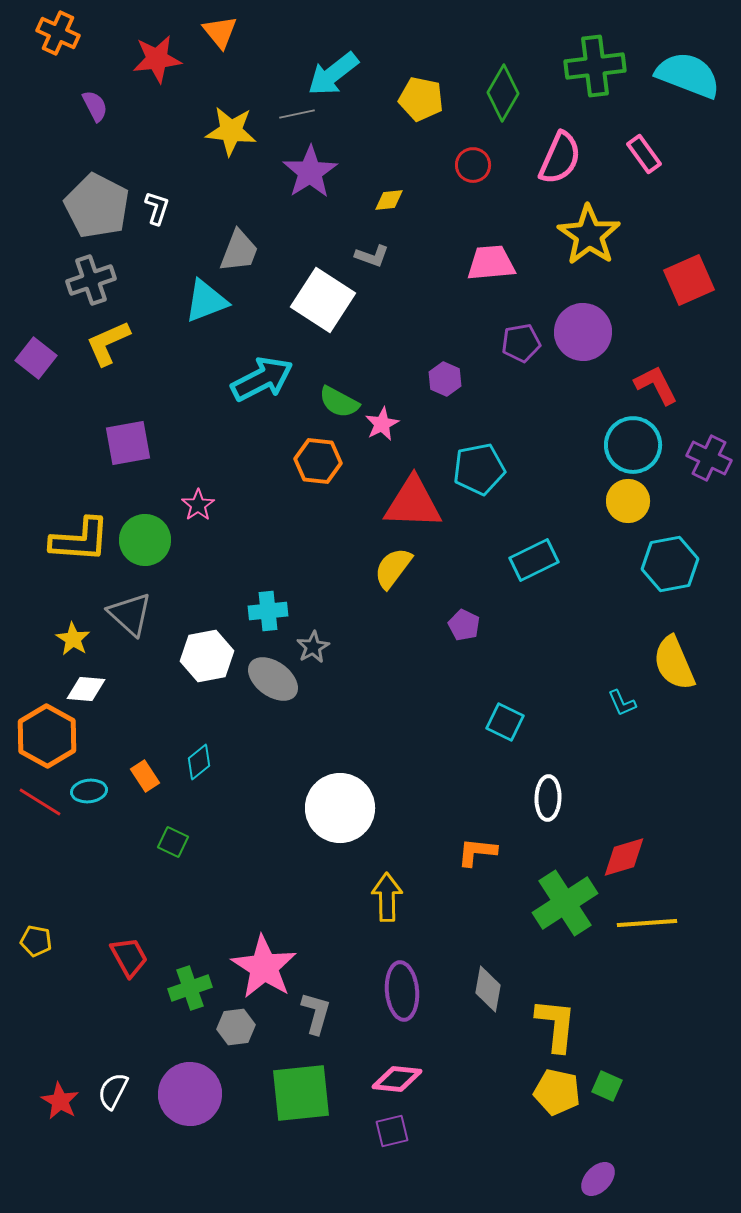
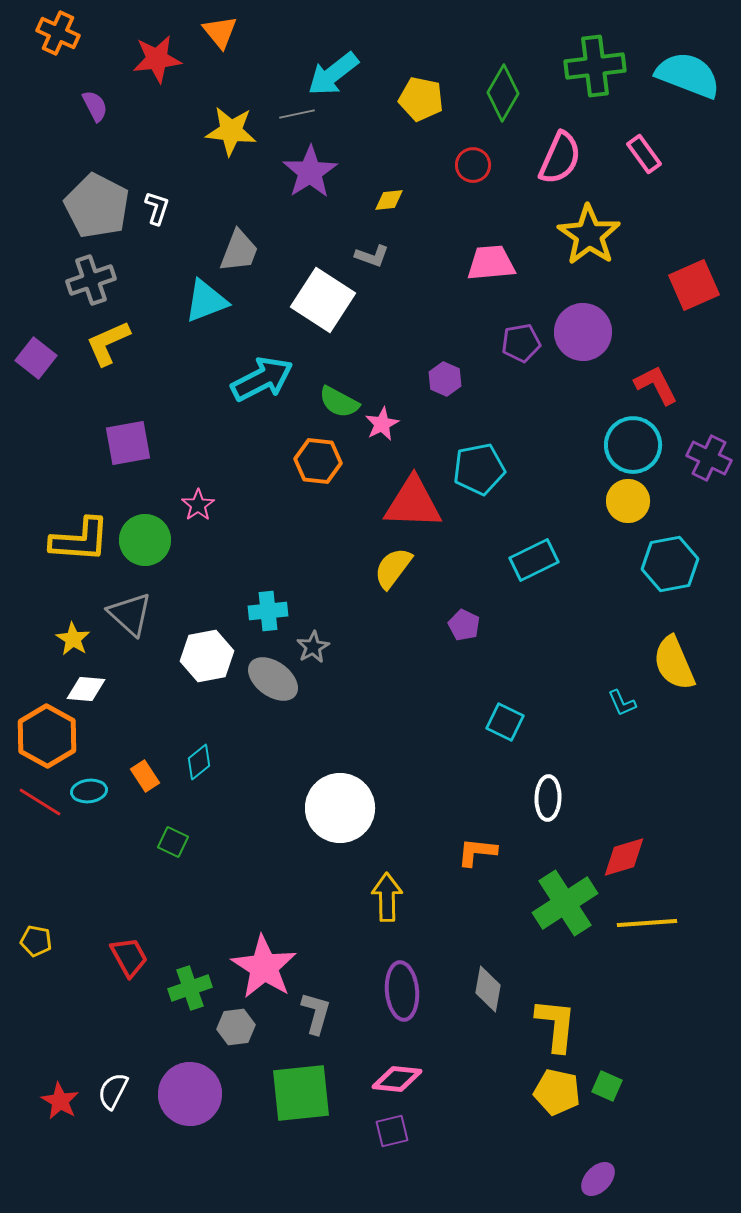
red square at (689, 280): moved 5 px right, 5 px down
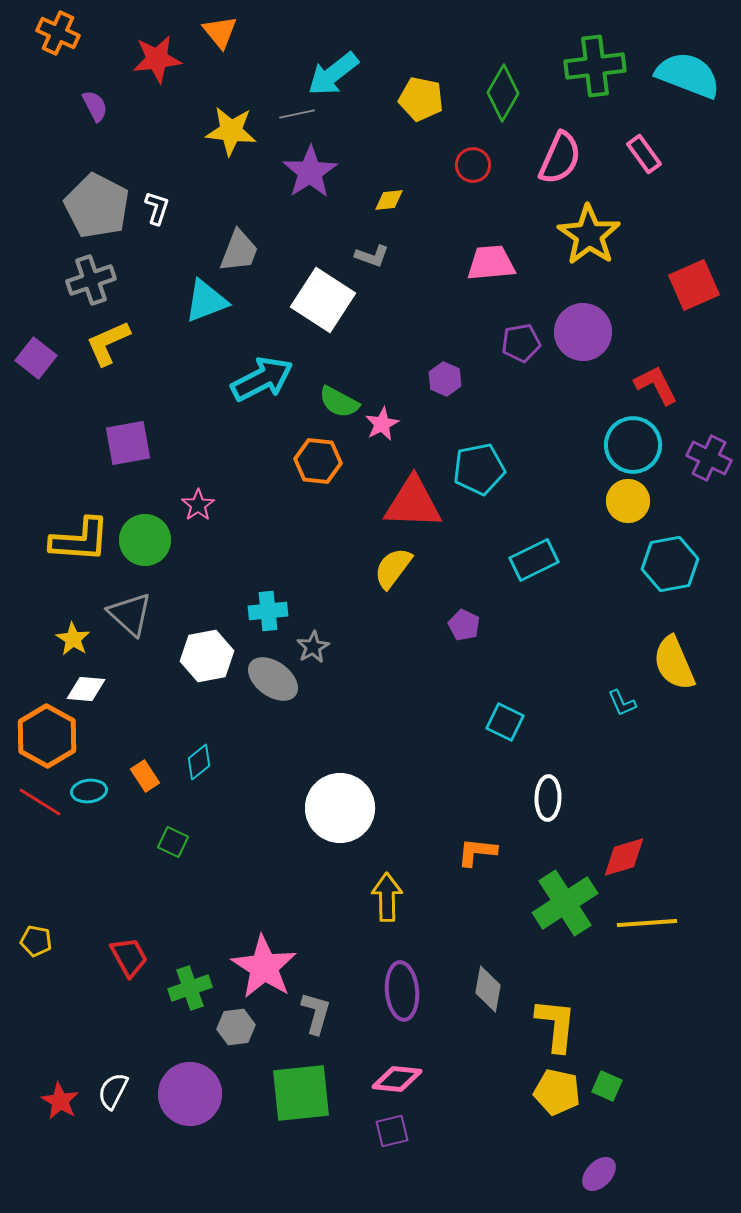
purple ellipse at (598, 1179): moved 1 px right, 5 px up
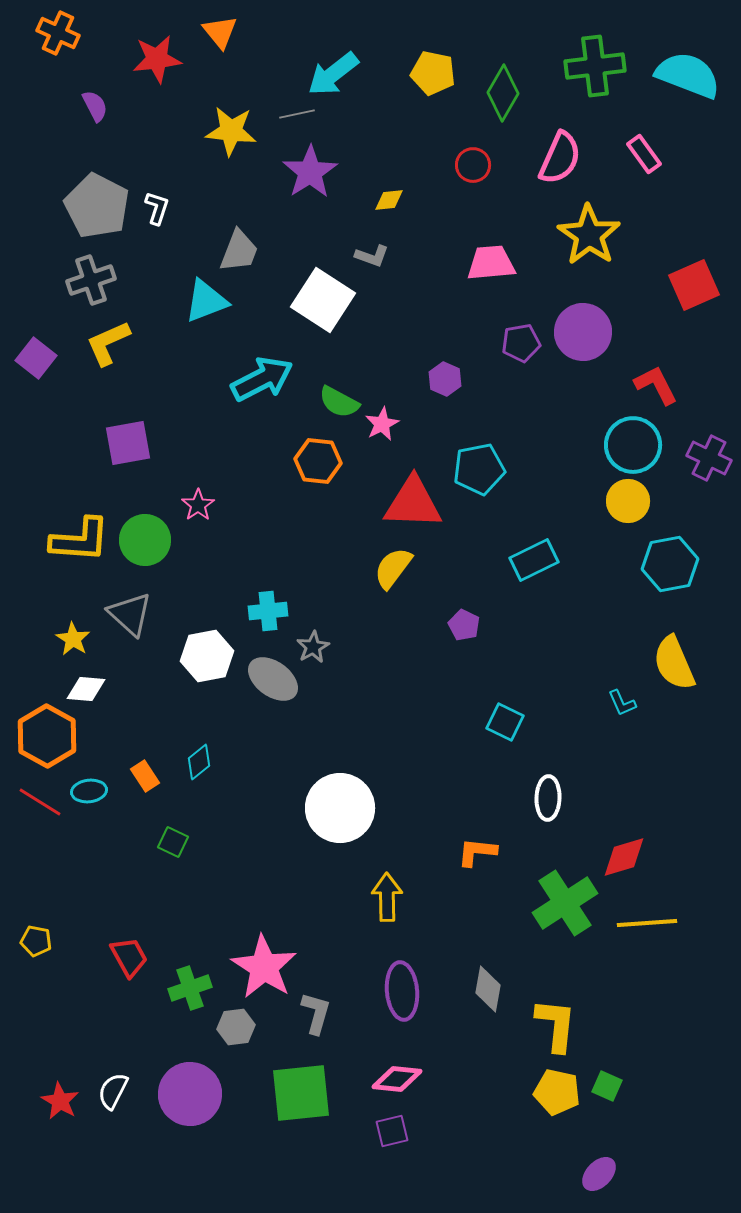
yellow pentagon at (421, 99): moved 12 px right, 26 px up
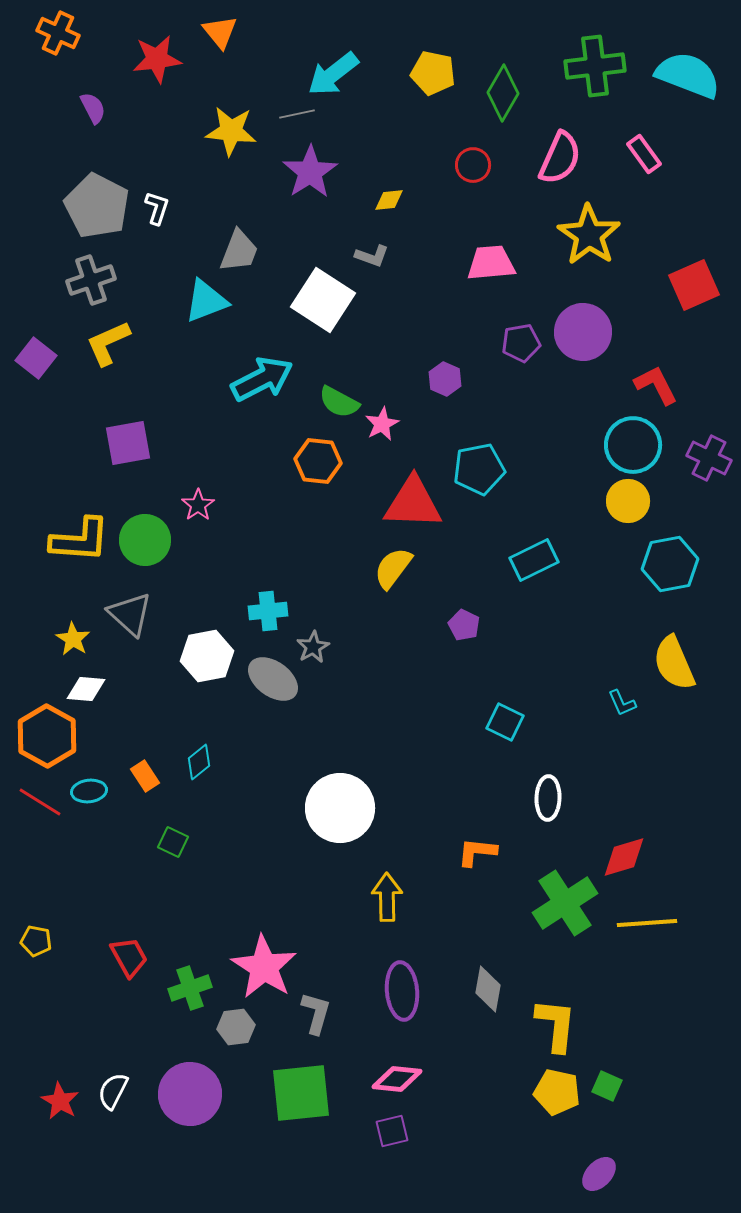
purple semicircle at (95, 106): moved 2 px left, 2 px down
